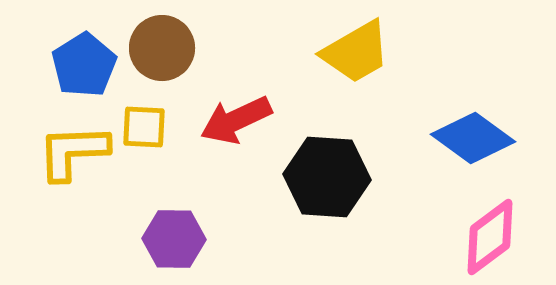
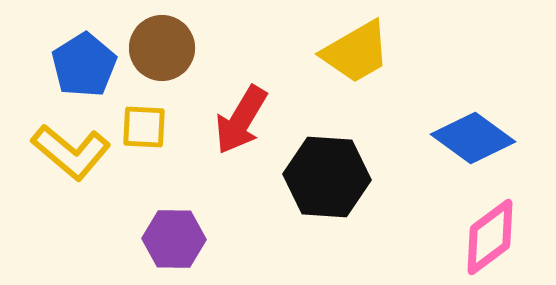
red arrow: moved 5 px right; rotated 34 degrees counterclockwise
yellow L-shape: moved 2 px left; rotated 138 degrees counterclockwise
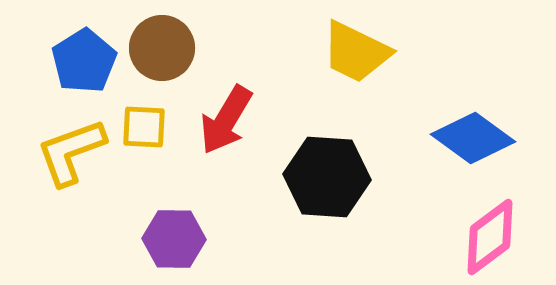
yellow trapezoid: rotated 56 degrees clockwise
blue pentagon: moved 4 px up
red arrow: moved 15 px left
yellow L-shape: rotated 120 degrees clockwise
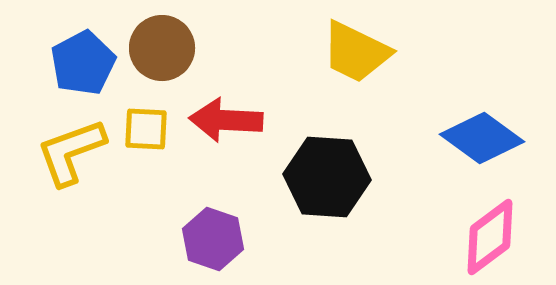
blue pentagon: moved 1 px left, 2 px down; rotated 4 degrees clockwise
red arrow: rotated 62 degrees clockwise
yellow square: moved 2 px right, 2 px down
blue diamond: moved 9 px right
purple hexagon: moved 39 px right; rotated 18 degrees clockwise
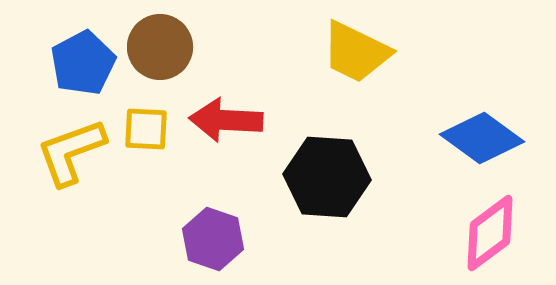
brown circle: moved 2 px left, 1 px up
pink diamond: moved 4 px up
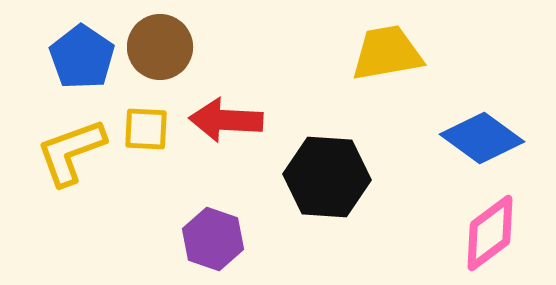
yellow trapezoid: moved 31 px right, 1 px down; rotated 144 degrees clockwise
blue pentagon: moved 1 px left, 6 px up; rotated 10 degrees counterclockwise
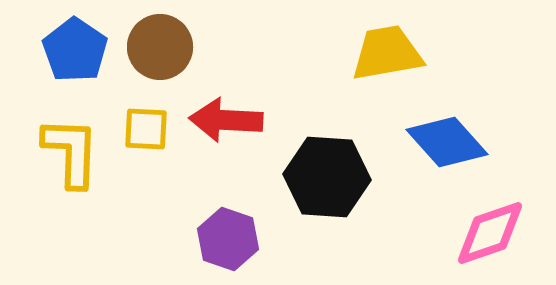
blue pentagon: moved 7 px left, 7 px up
blue diamond: moved 35 px left, 4 px down; rotated 12 degrees clockwise
yellow L-shape: rotated 112 degrees clockwise
pink diamond: rotated 18 degrees clockwise
purple hexagon: moved 15 px right
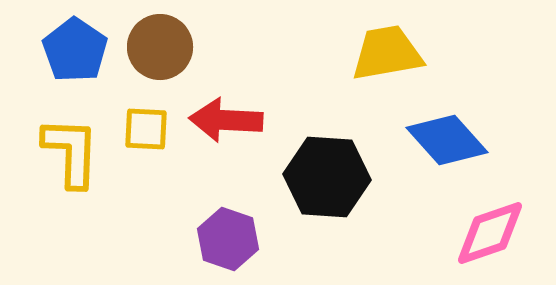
blue diamond: moved 2 px up
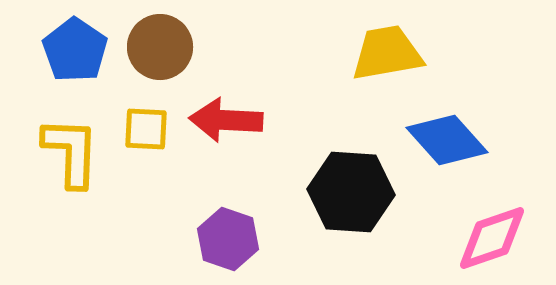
black hexagon: moved 24 px right, 15 px down
pink diamond: moved 2 px right, 5 px down
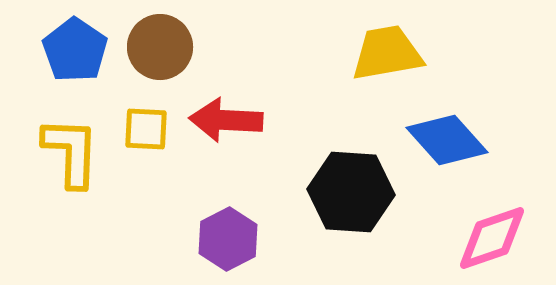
purple hexagon: rotated 14 degrees clockwise
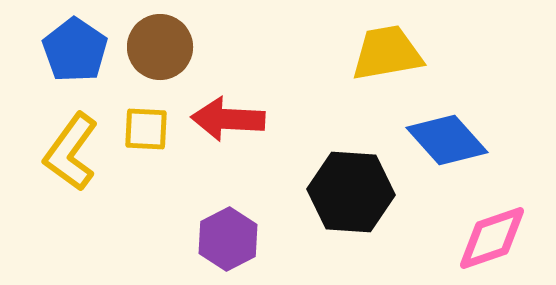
red arrow: moved 2 px right, 1 px up
yellow L-shape: rotated 146 degrees counterclockwise
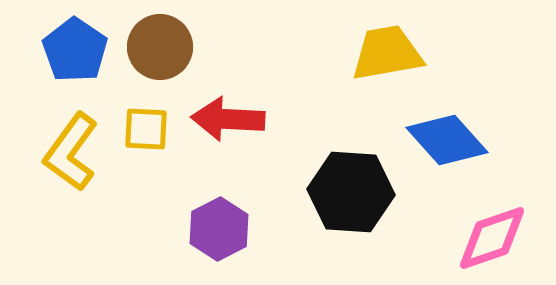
purple hexagon: moved 9 px left, 10 px up
